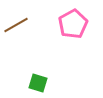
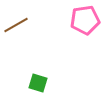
pink pentagon: moved 12 px right, 4 px up; rotated 20 degrees clockwise
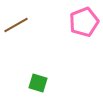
pink pentagon: moved 1 px left, 2 px down; rotated 12 degrees counterclockwise
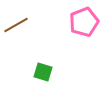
green square: moved 5 px right, 11 px up
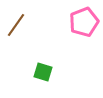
brown line: rotated 25 degrees counterclockwise
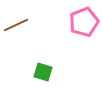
brown line: rotated 30 degrees clockwise
